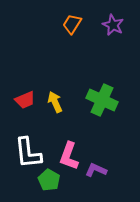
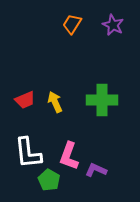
green cross: rotated 24 degrees counterclockwise
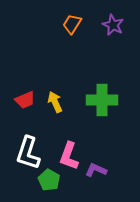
white L-shape: rotated 24 degrees clockwise
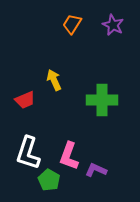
yellow arrow: moved 1 px left, 22 px up
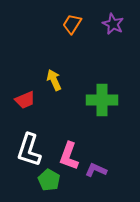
purple star: moved 1 px up
white L-shape: moved 1 px right, 3 px up
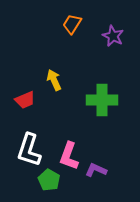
purple star: moved 12 px down
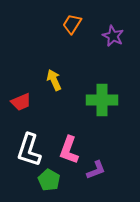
red trapezoid: moved 4 px left, 2 px down
pink L-shape: moved 6 px up
purple L-shape: rotated 135 degrees clockwise
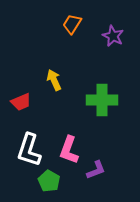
green pentagon: moved 1 px down
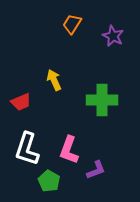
white L-shape: moved 2 px left, 1 px up
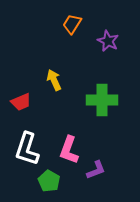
purple star: moved 5 px left, 5 px down
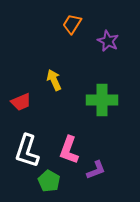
white L-shape: moved 2 px down
